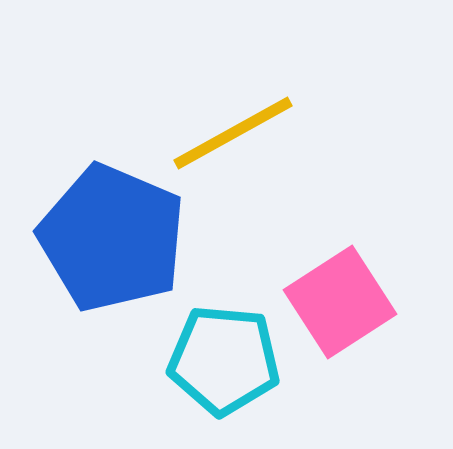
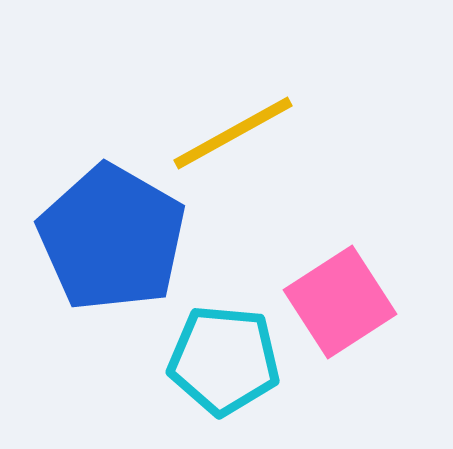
blue pentagon: rotated 7 degrees clockwise
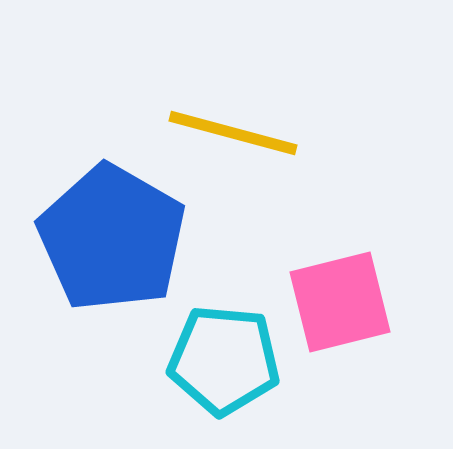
yellow line: rotated 44 degrees clockwise
pink square: rotated 19 degrees clockwise
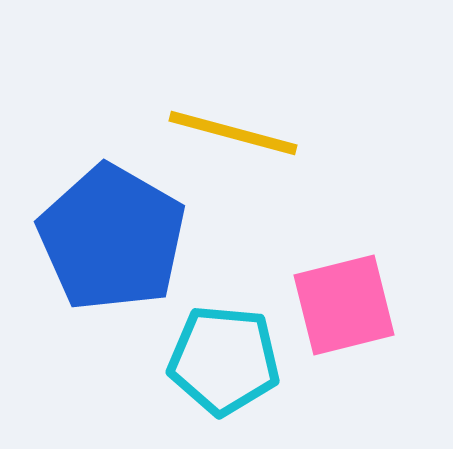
pink square: moved 4 px right, 3 px down
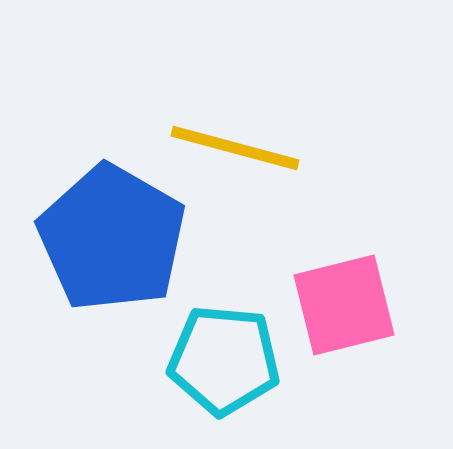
yellow line: moved 2 px right, 15 px down
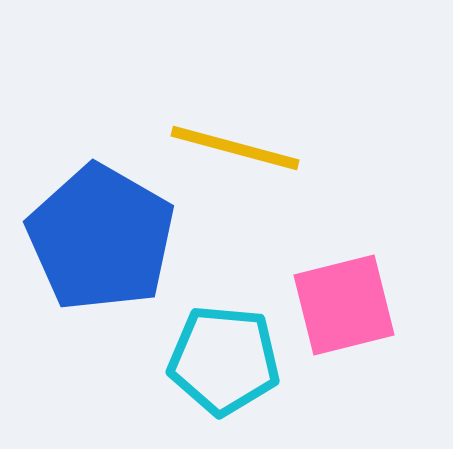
blue pentagon: moved 11 px left
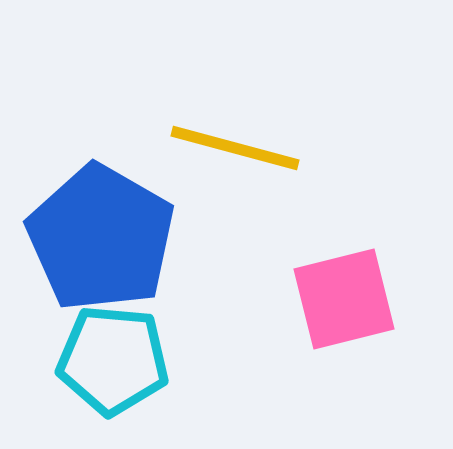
pink square: moved 6 px up
cyan pentagon: moved 111 px left
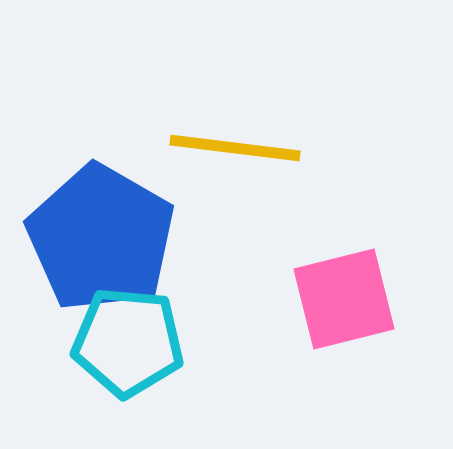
yellow line: rotated 8 degrees counterclockwise
cyan pentagon: moved 15 px right, 18 px up
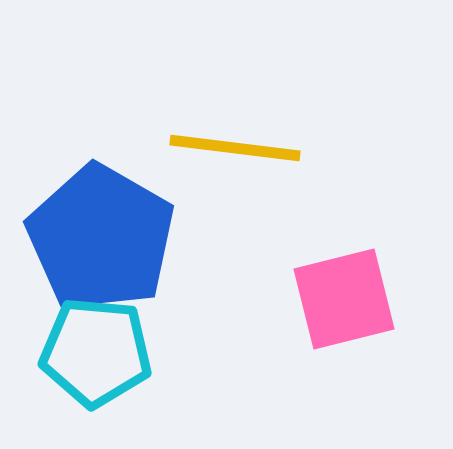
cyan pentagon: moved 32 px left, 10 px down
